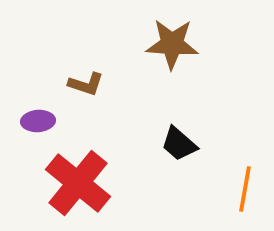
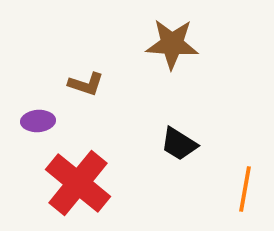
black trapezoid: rotated 9 degrees counterclockwise
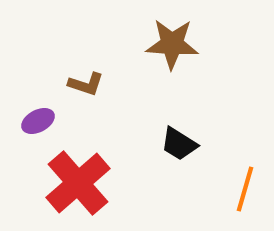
purple ellipse: rotated 24 degrees counterclockwise
red cross: rotated 10 degrees clockwise
orange line: rotated 6 degrees clockwise
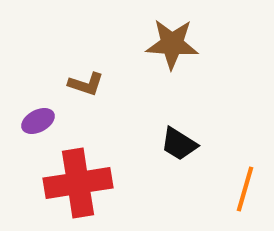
red cross: rotated 32 degrees clockwise
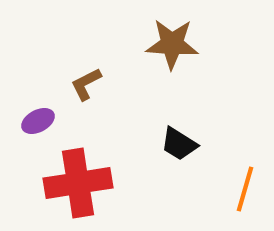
brown L-shape: rotated 135 degrees clockwise
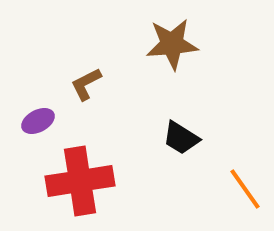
brown star: rotated 8 degrees counterclockwise
black trapezoid: moved 2 px right, 6 px up
red cross: moved 2 px right, 2 px up
orange line: rotated 51 degrees counterclockwise
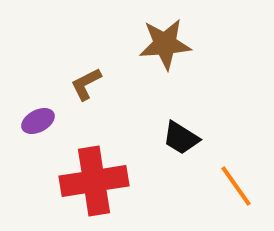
brown star: moved 7 px left
red cross: moved 14 px right
orange line: moved 9 px left, 3 px up
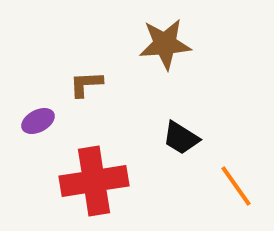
brown L-shape: rotated 24 degrees clockwise
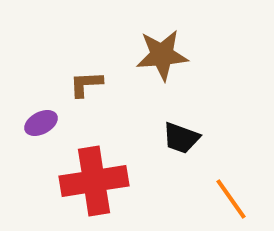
brown star: moved 3 px left, 11 px down
purple ellipse: moved 3 px right, 2 px down
black trapezoid: rotated 12 degrees counterclockwise
orange line: moved 5 px left, 13 px down
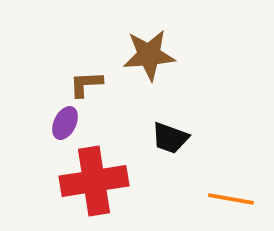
brown star: moved 13 px left
purple ellipse: moved 24 px right; rotated 36 degrees counterclockwise
black trapezoid: moved 11 px left
orange line: rotated 45 degrees counterclockwise
